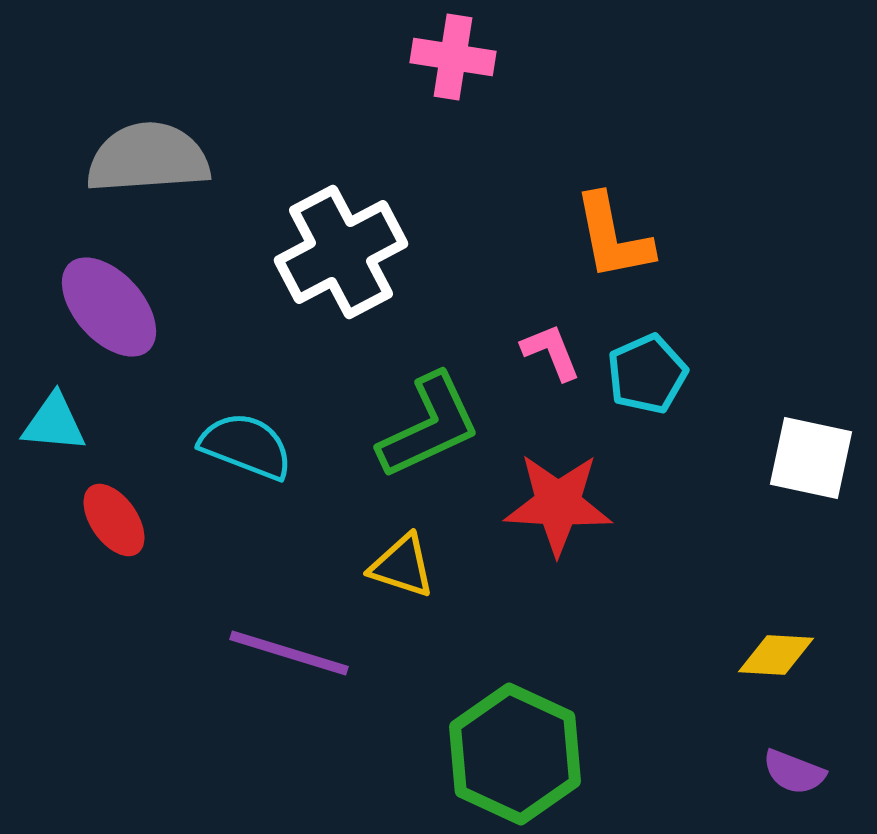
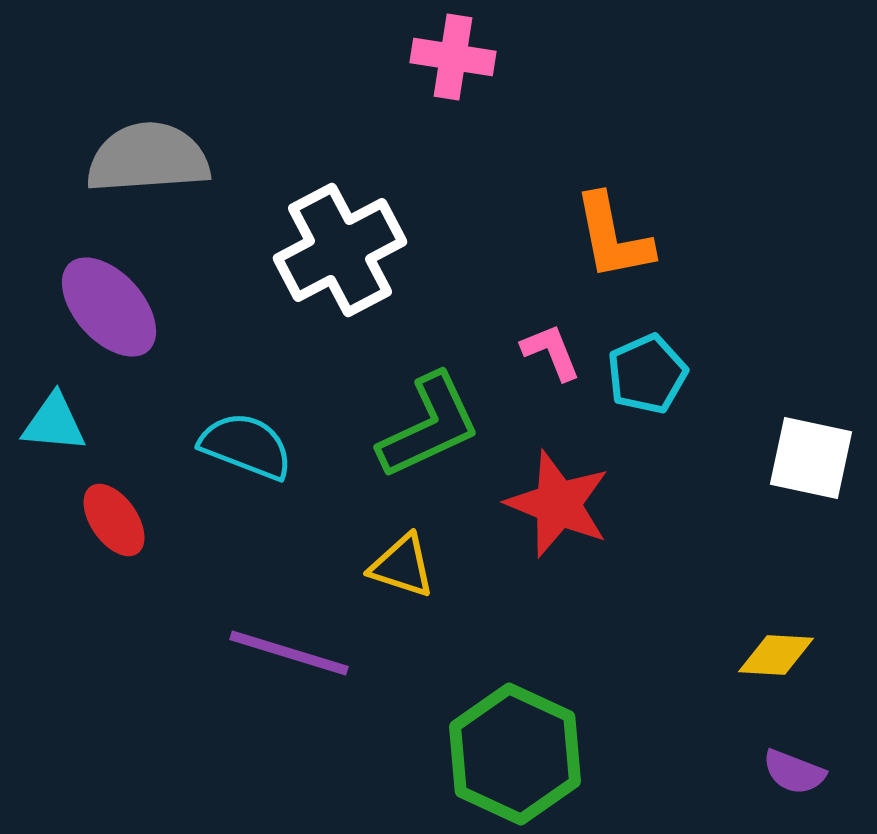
white cross: moved 1 px left, 2 px up
red star: rotated 19 degrees clockwise
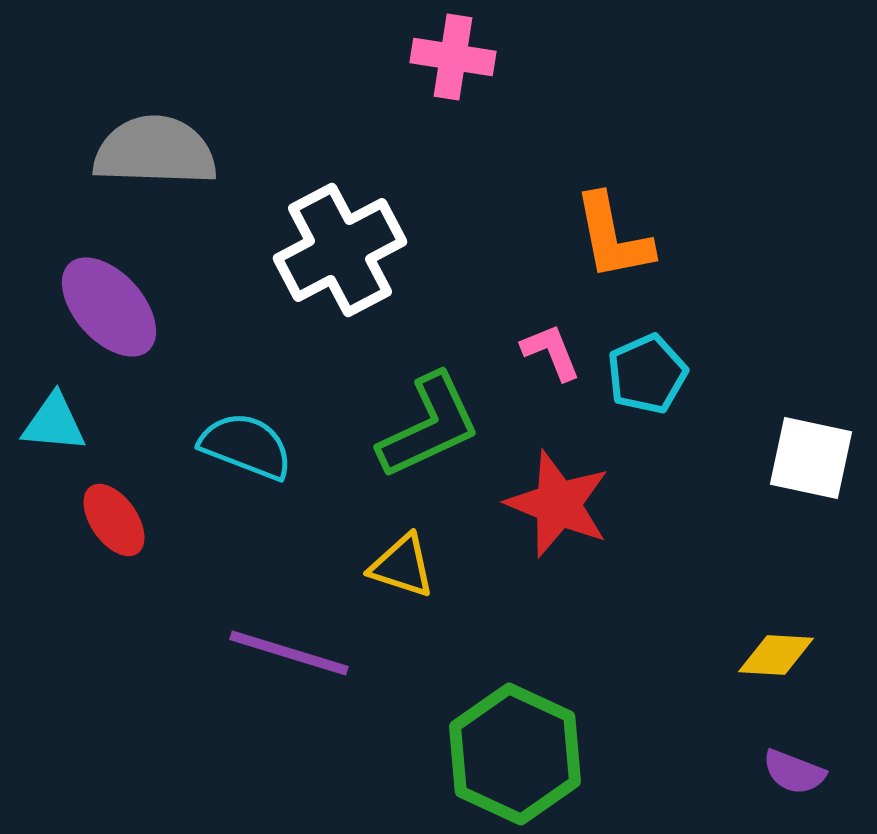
gray semicircle: moved 7 px right, 7 px up; rotated 6 degrees clockwise
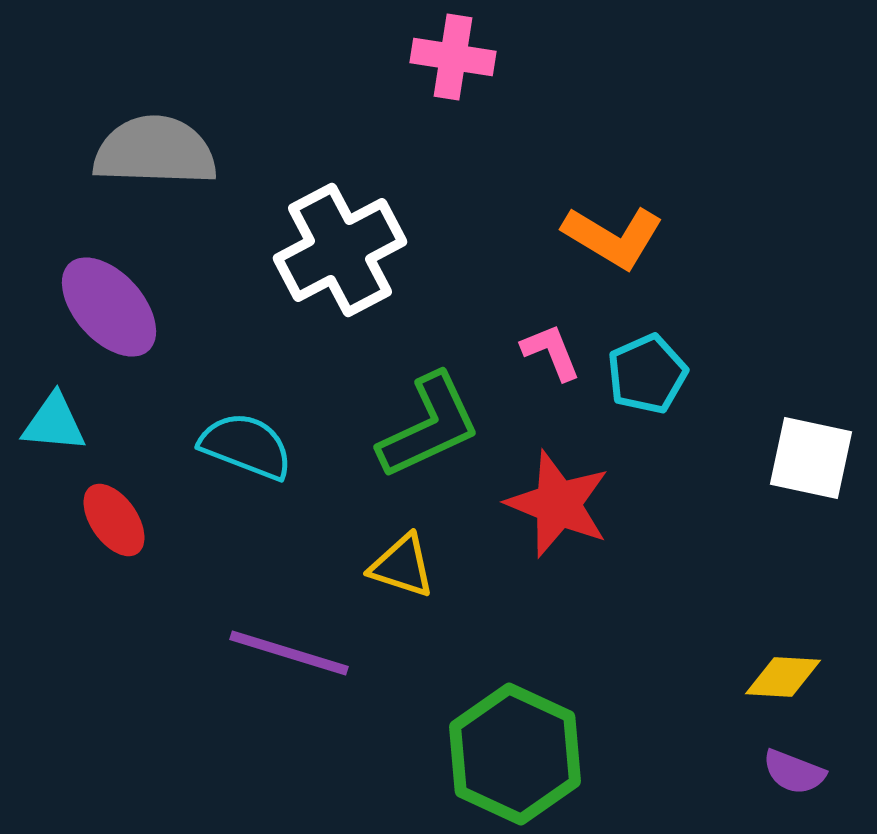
orange L-shape: rotated 48 degrees counterclockwise
yellow diamond: moved 7 px right, 22 px down
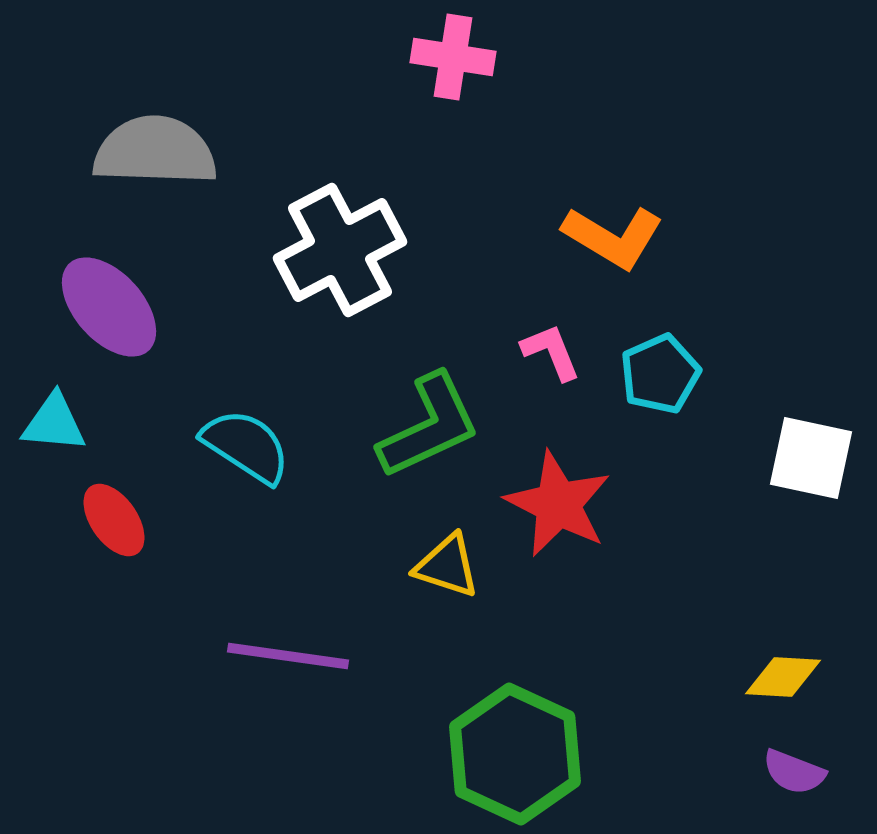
cyan pentagon: moved 13 px right
cyan semicircle: rotated 12 degrees clockwise
red star: rotated 5 degrees clockwise
yellow triangle: moved 45 px right
purple line: moved 1 px left, 3 px down; rotated 9 degrees counterclockwise
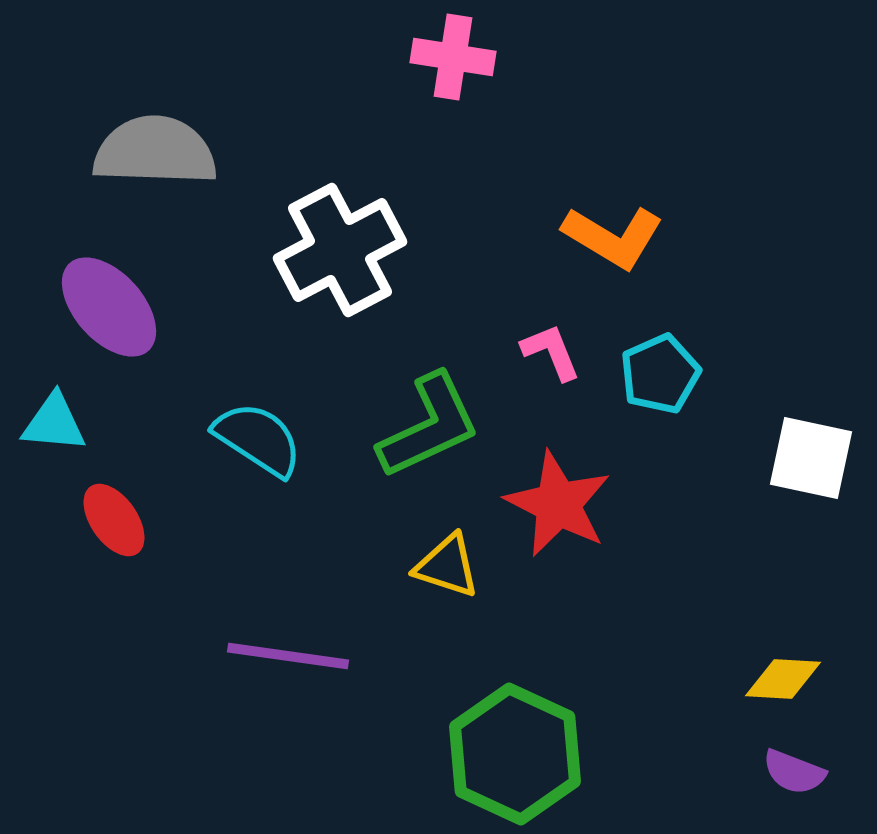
cyan semicircle: moved 12 px right, 7 px up
yellow diamond: moved 2 px down
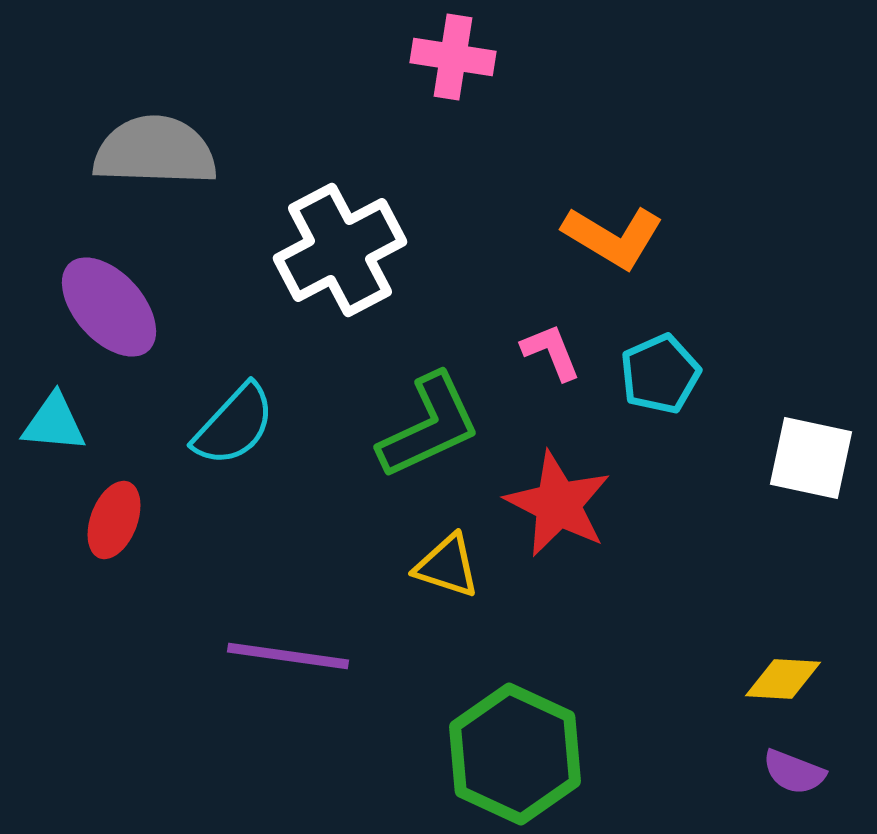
cyan semicircle: moved 24 px left, 14 px up; rotated 100 degrees clockwise
red ellipse: rotated 56 degrees clockwise
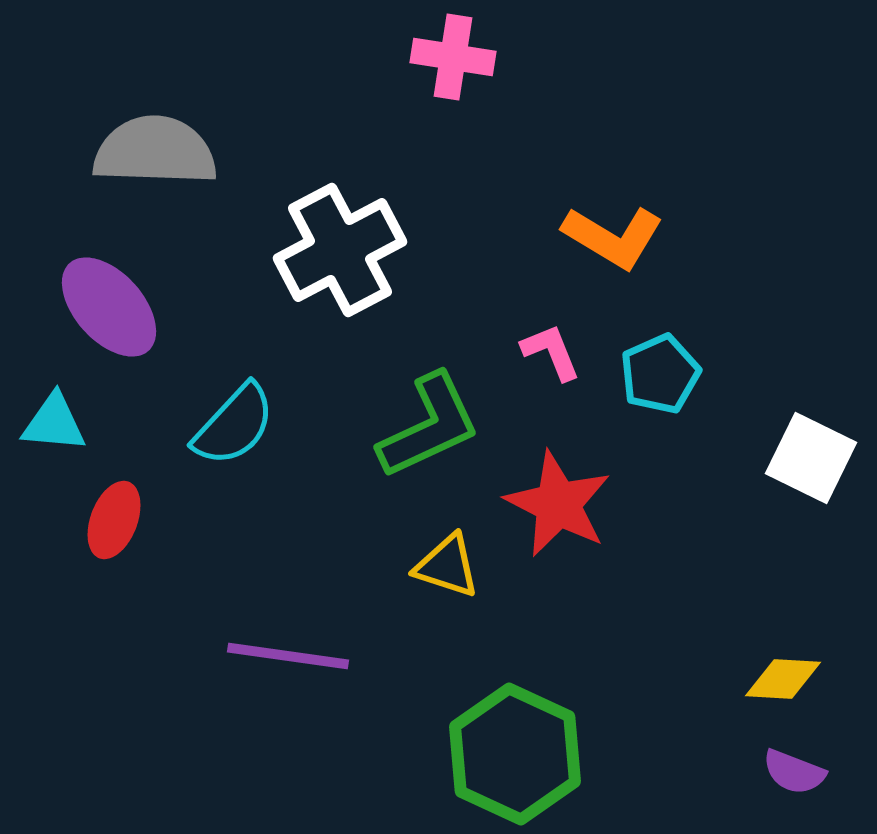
white square: rotated 14 degrees clockwise
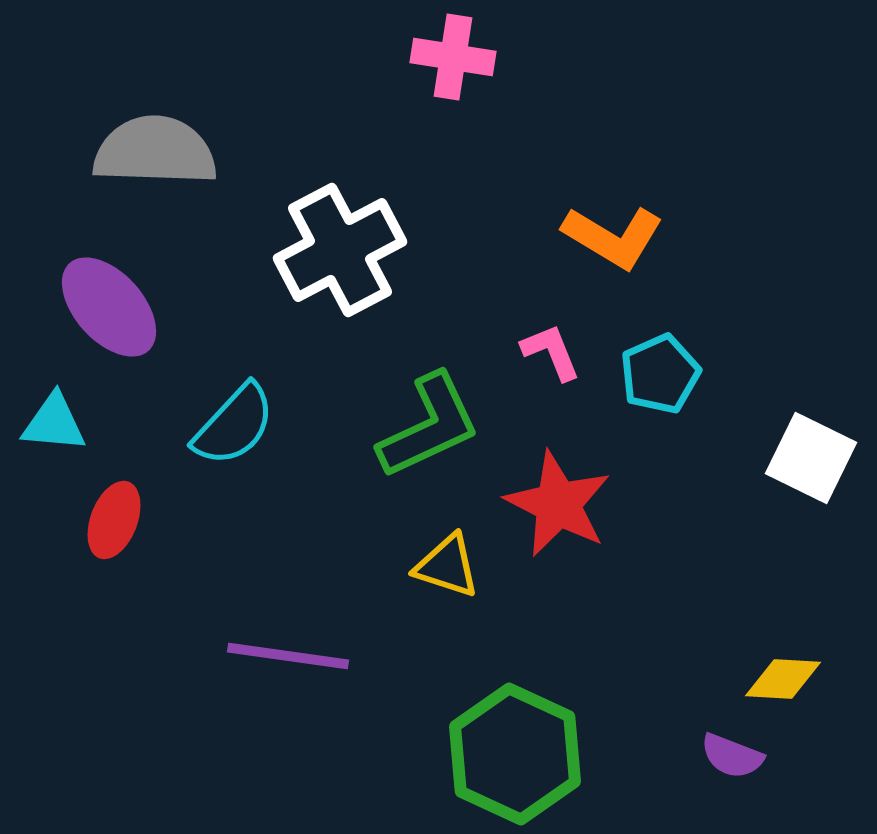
purple semicircle: moved 62 px left, 16 px up
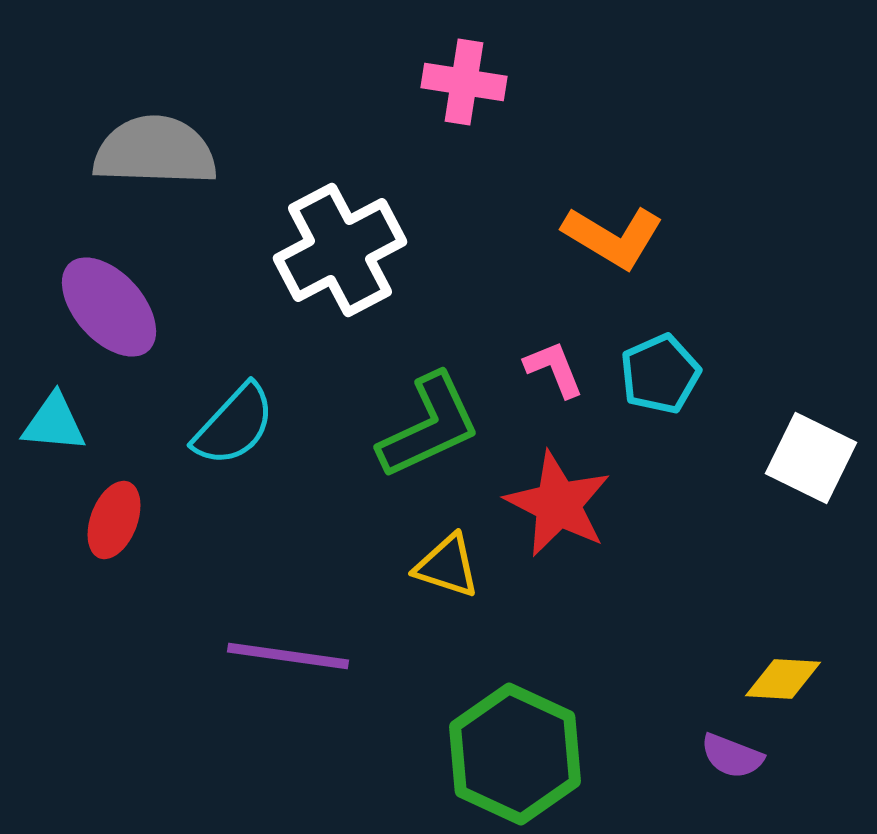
pink cross: moved 11 px right, 25 px down
pink L-shape: moved 3 px right, 17 px down
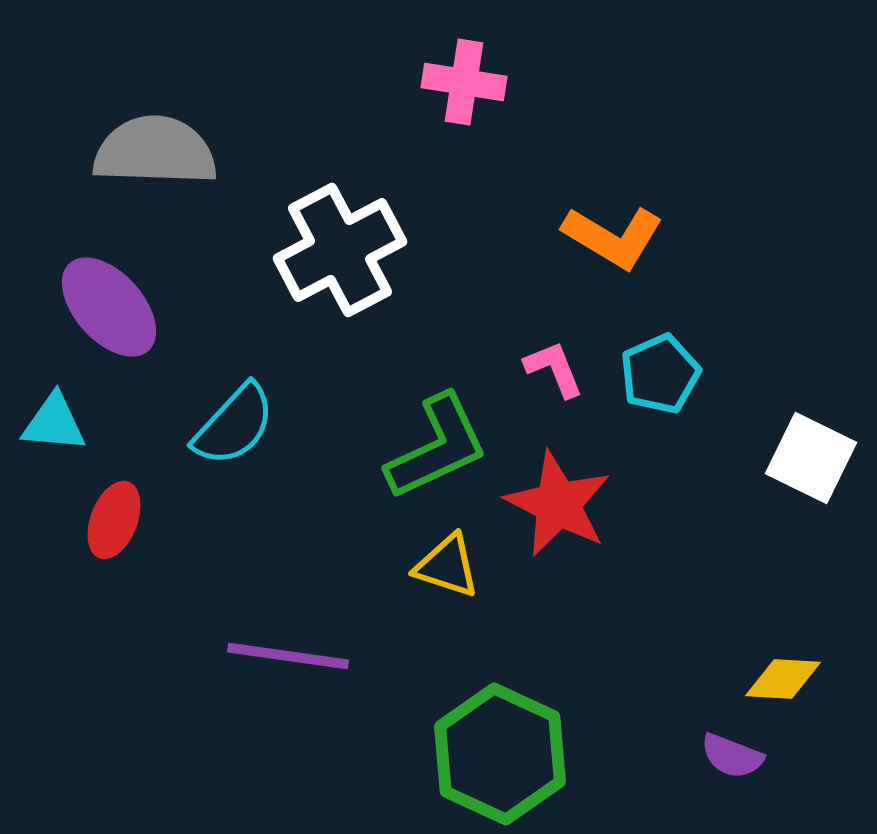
green L-shape: moved 8 px right, 21 px down
green hexagon: moved 15 px left
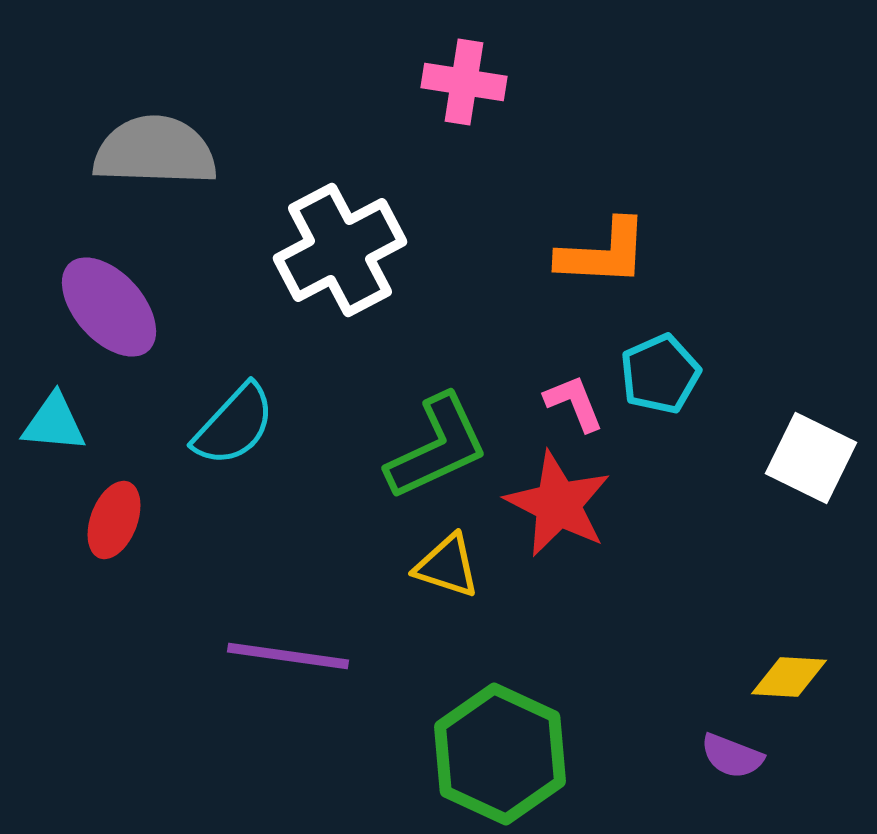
orange L-shape: moved 10 px left, 16 px down; rotated 28 degrees counterclockwise
pink L-shape: moved 20 px right, 34 px down
yellow diamond: moved 6 px right, 2 px up
